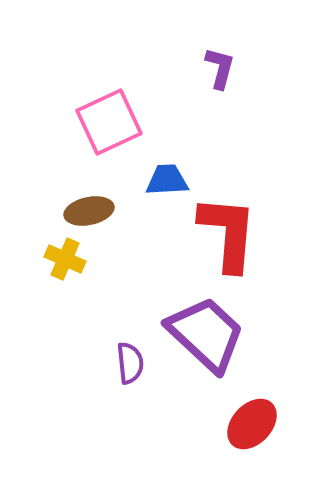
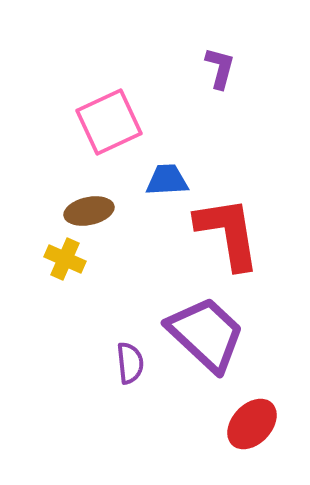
red L-shape: rotated 14 degrees counterclockwise
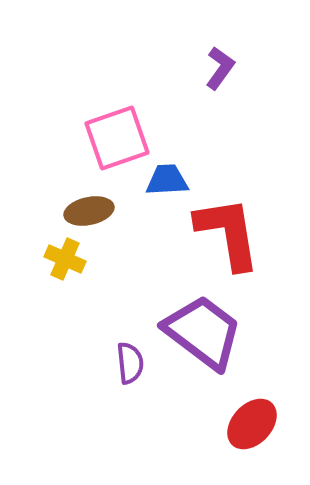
purple L-shape: rotated 21 degrees clockwise
pink square: moved 8 px right, 16 px down; rotated 6 degrees clockwise
purple trapezoid: moved 3 px left, 2 px up; rotated 6 degrees counterclockwise
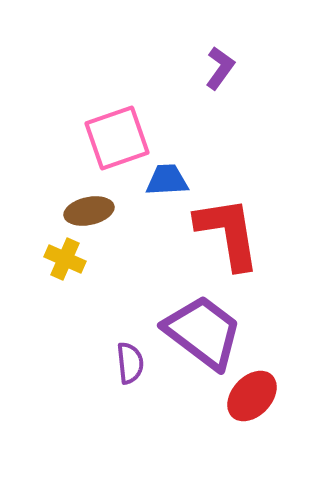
red ellipse: moved 28 px up
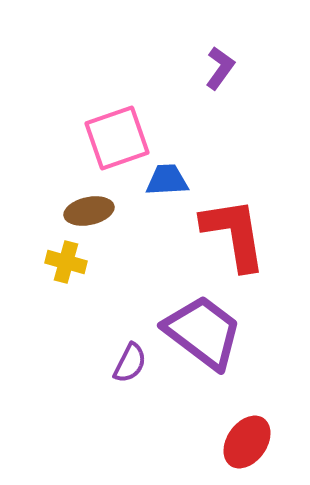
red L-shape: moved 6 px right, 1 px down
yellow cross: moved 1 px right, 3 px down; rotated 9 degrees counterclockwise
purple semicircle: rotated 33 degrees clockwise
red ellipse: moved 5 px left, 46 px down; rotated 8 degrees counterclockwise
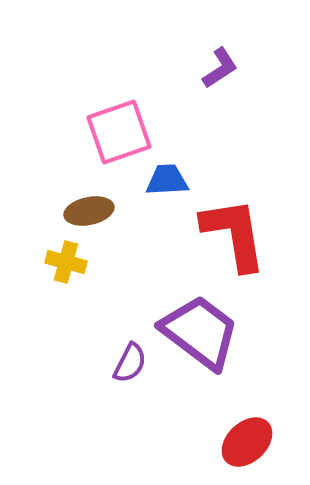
purple L-shape: rotated 21 degrees clockwise
pink square: moved 2 px right, 6 px up
purple trapezoid: moved 3 px left
red ellipse: rotated 12 degrees clockwise
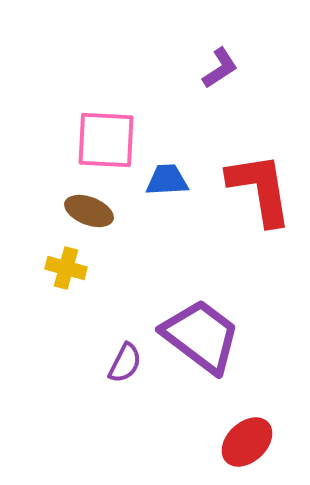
pink square: moved 13 px left, 8 px down; rotated 22 degrees clockwise
brown ellipse: rotated 33 degrees clockwise
red L-shape: moved 26 px right, 45 px up
yellow cross: moved 6 px down
purple trapezoid: moved 1 px right, 4 px down
purple semicircle: moved 5 px left
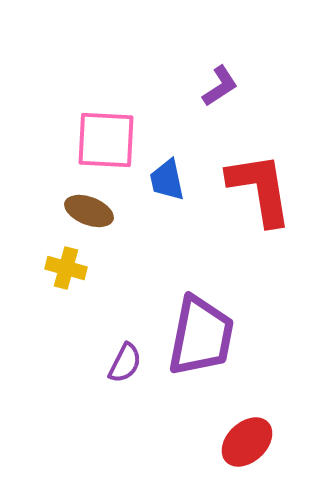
purple L-shape: moved 18 px down
blue trapezoid: rotated 99 degrees counterclockwise
purple trapezoid: rotated 64 degrees clockwise
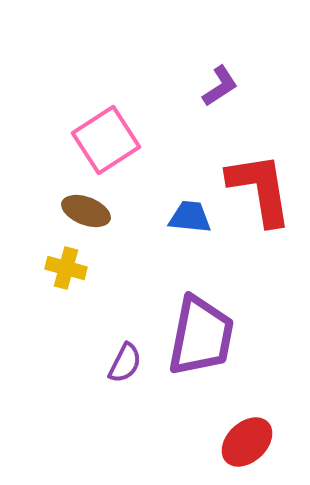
pink square: rotated 36 degrees counterclockwise
blue trapezoid: moved 23 px right, 37 px down; rotated 108 degrees clockwise
brown ellipse: moved 3 px left
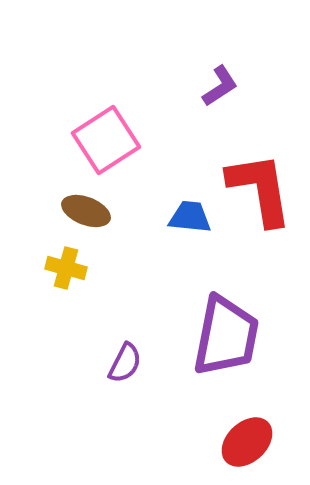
purple trapezoid: moved 25 px right
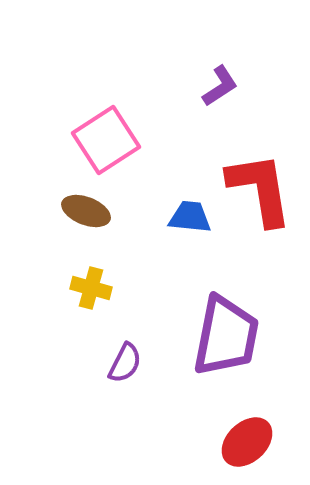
yellow cross: moved 25 px right, 20 px down
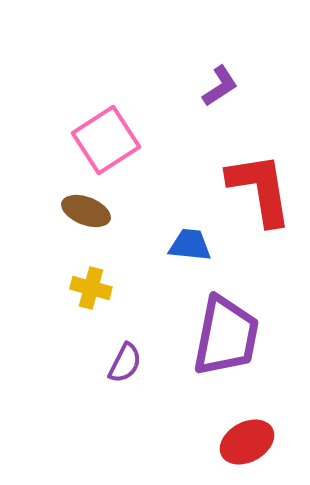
blue trapezoid: moved 28 px down
red ellipse: rotated 14 degrees clockwise
